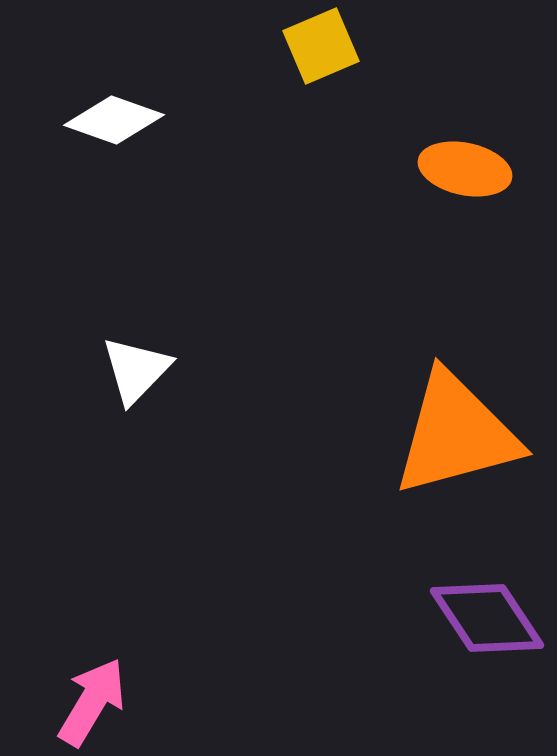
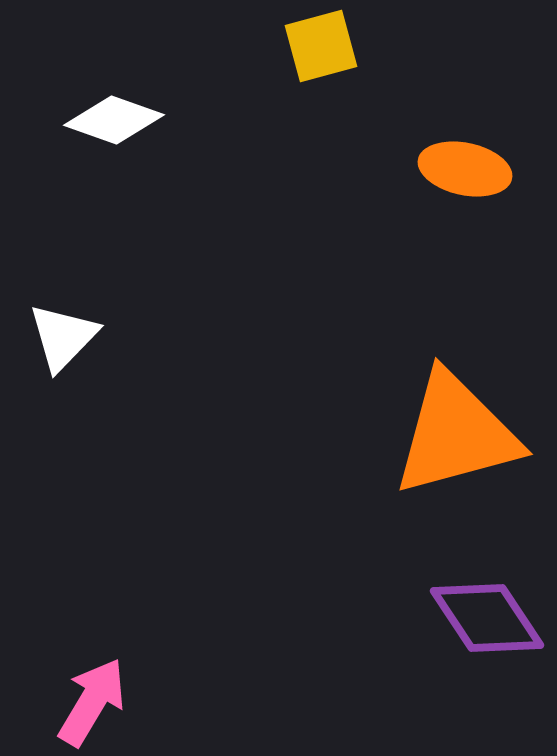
yellow square: rotated 8 degrees clockwise
white triangle: moved 73 px left, 33 px up
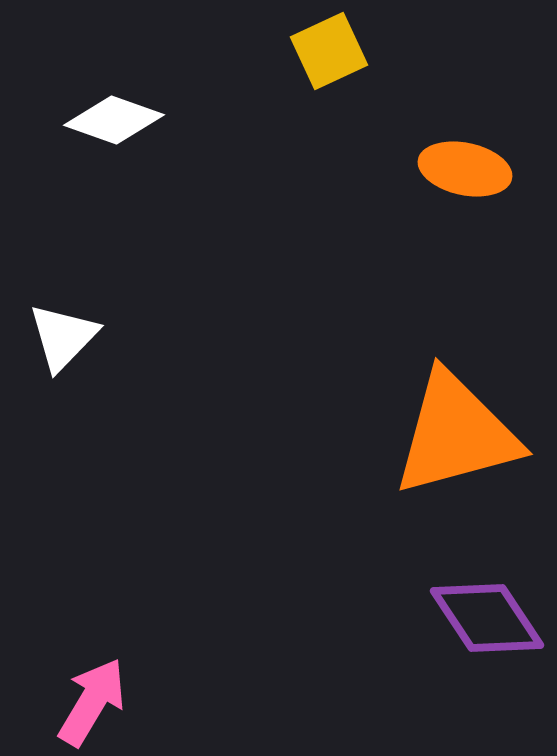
yellow square: moved 8 px right, 5 px down; rotated 10 degrees counterclockwise
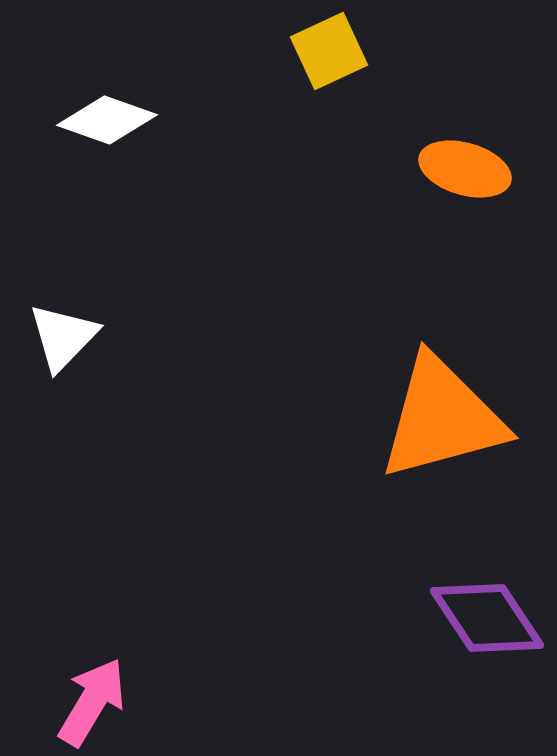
white diamond: moved 7 px left
orange ellipse: rotated 4 degrees clockwise
orange triangle: moved 14 px left, 16 px up
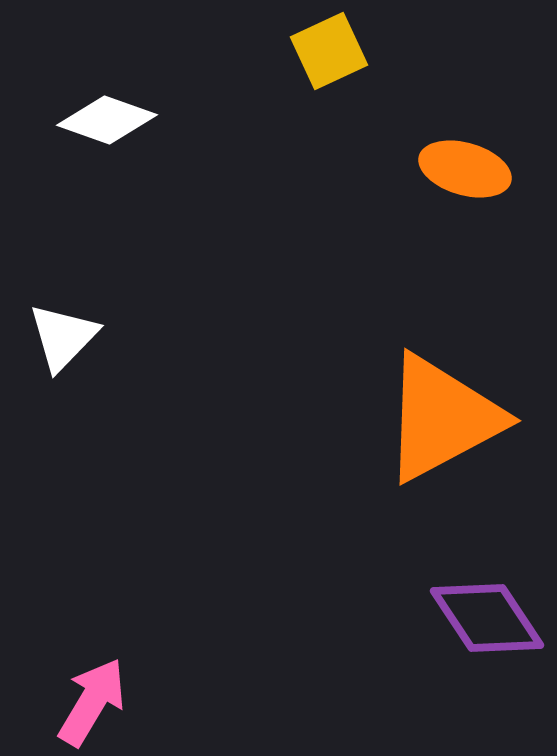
orange triangle: rotated 13 degrees counterclockwise
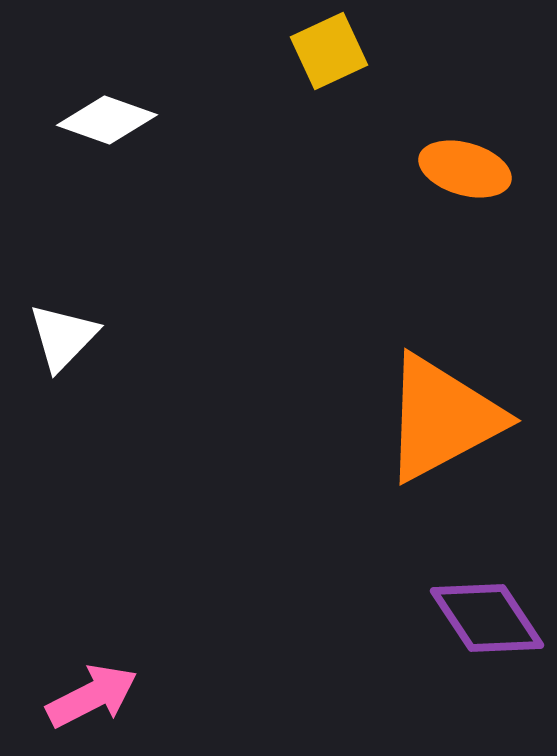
pink arrow: moved 6 px up; rotated 32 degrees clockwise
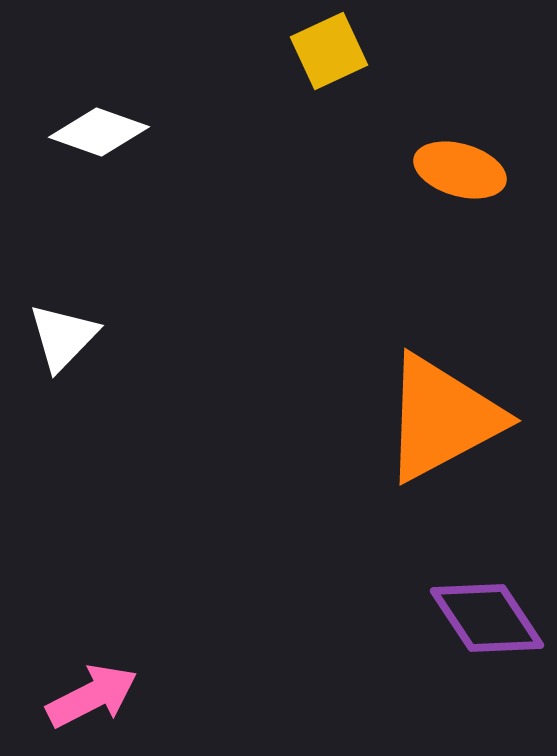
white diamond: moved 8 px left, 12 px down
orange ellipse: moved 5 px left, 1 px down
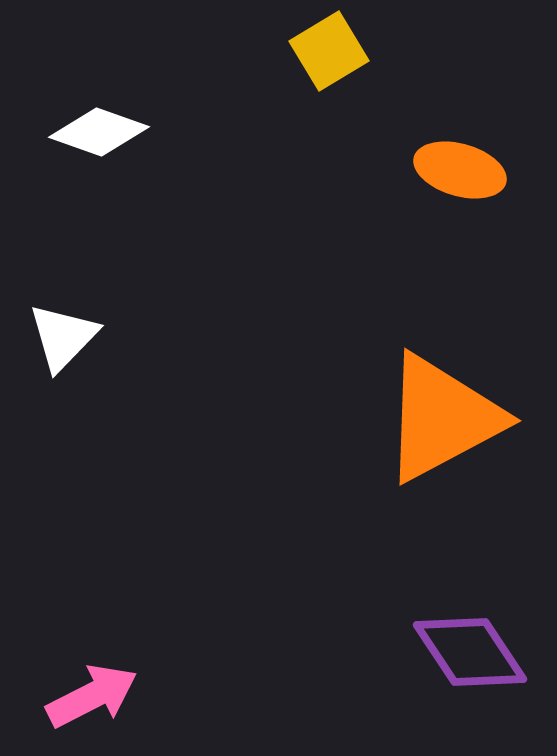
yellow square: rotated 6 degrees counterclockwise
purple diamond: moved 17 px left, 34 px down
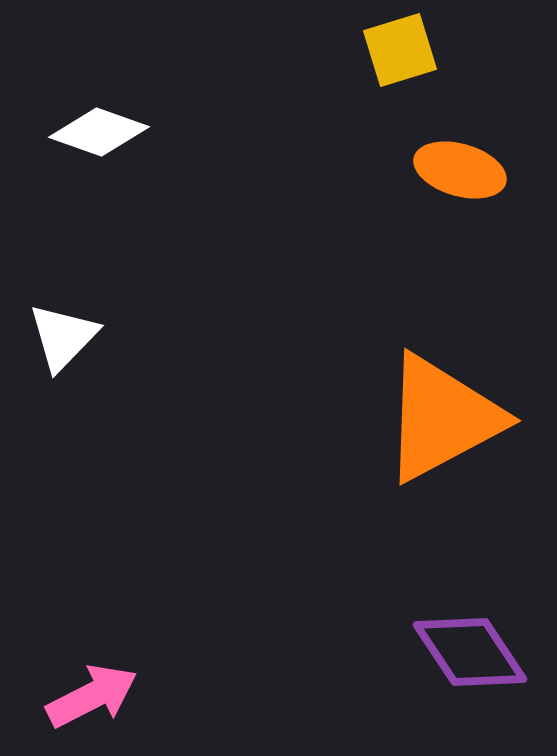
yellow square: moved 71 px right, 1 px up; rotated 14 degrees clockwise
